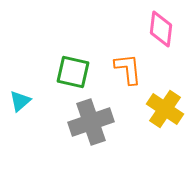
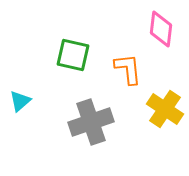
green square: moved 17 px up
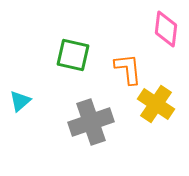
pink diamond: moved 5 px right
yellow cross: moved 9 px left, 5 px up
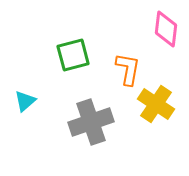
green square: rotated 28 degrees counterclockwise
orange L-shape: rotated 16 degrees clockwise
cyan triangle: moved 5 px right
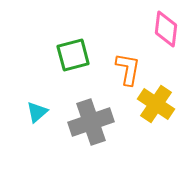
cyan triangle: moved 12 px right, 11 px down
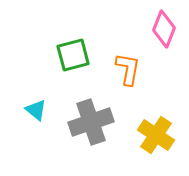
pink diamond: moved 2 px left; rotated 15 degrees clockwise
yellow cross: moved 31 px down
cyan triangle: moved 1 px left, 2 px up; rotated 40 degrees counterclockwise
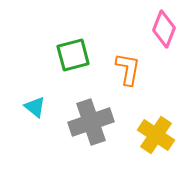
cyan triangle: moved 1 px left, 3 px up
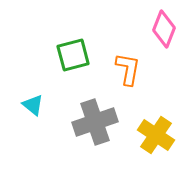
cyan triangle: moved 2 px left, 2 px up
gray cross: moved 4 px right
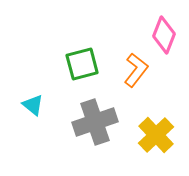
pink diamond: moved 6 px down
green square: moved 9 px right, 9 px down
orange L-shape: moved 8 px right, 1 px down; rotated 28 degrees clockwise
yellow cross: rotated 12 degrees clockwise
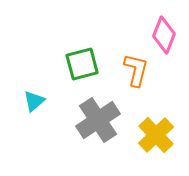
orange L-shape: rotated 24 degrees counterclockwise
cyan triangle: moved 1 px right, 4 px up; rotated 40 degrees clockwise
gray cross: moved 3 px right, 2 px up; rotated 15 degrees counterclockwise
